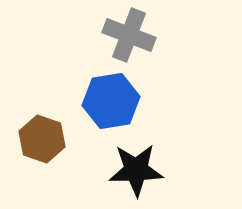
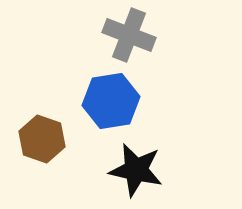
black star: rotated 14 degrees clockwise
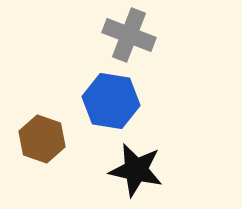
blue hexagon: rotated 18 degrees clockwise
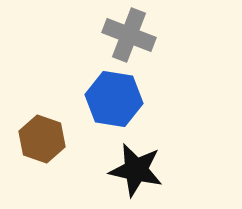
blue hexagon: moved 3 px right, 2 px up
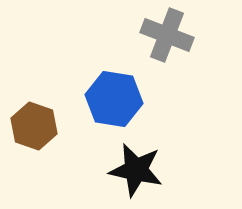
gray cross: moved 38 px right
brown hexagon: moved 8 px left, 13 px up
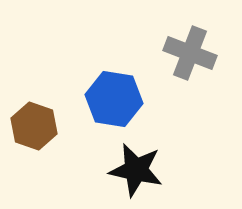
gray cross: moved 23 px right, 18 px down
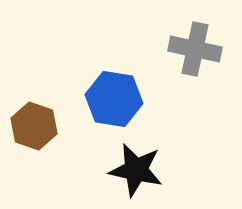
gray cross: moved 5 px right, 4 px up; rotated 9 degrees counterclockwise
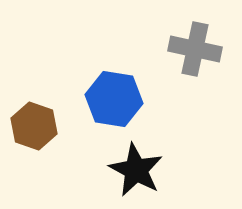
black star: rotated 16 degrees clockwise
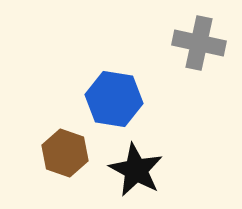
gray cross: moved 4 px right, 6 px up
brown hexagon: moved 31 px right, 27 px down
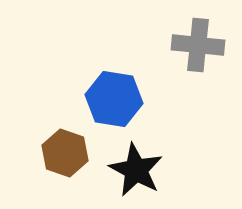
gray cross: moved 1 px left, 2 px down; rotated 6 degrees counterclockwise
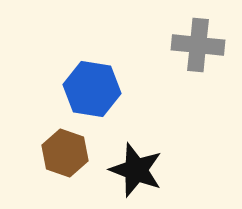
blue hexagon: moved 22 px left, 10 px up
black star: rotated 8 degrees counterclockwise
